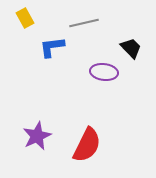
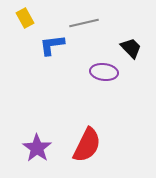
blue L-shape: moved 2 px up
purple star: moved 12 px down; rotated 12 degrees counterclockwise
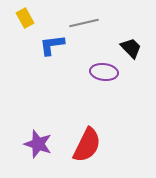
purple star: moved 1 px right, 4 px up; rotated 16 degrees counterclockwise
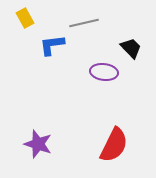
red semicircle: moved 27 px right
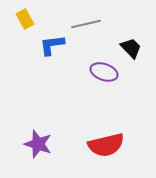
yellow rectangle: moved 1 px down
gray line: moved 2 px right, 1 px down
purple ellipse: rotated 12 degrees clockwise
red semicircle: moved 8 px left; rotated 51 degrees clockwise
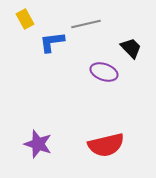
blue L-shape: moved 3 px up
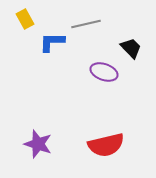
blue L-shape: rotated 8 degrees clockwise
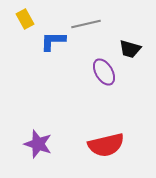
blue L-shape: moved 1 px right, 1 px up
black trapezoid: moved 1 px left, 1 px down; rotated 150 degrees clockwise
purple ellipse: rotated 40 degrees clockwise
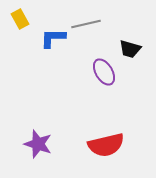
yellow rectangle: moved 5 px left
blue L-shape: moved 3 px up
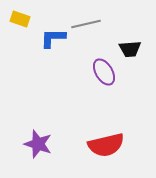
yellow rectangle: rotated 42 degrees counterclockwise
black trapezoid: rotated 20 degrees counterclockwise
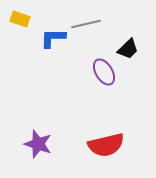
black trapezoid: moved 2 px left; rotated 40 degrees counterclockwise
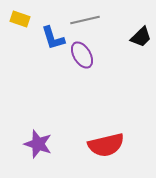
gray line: moved 1 px left, 4 px up
blue L-shape: rotated 108 degrees counterclockwise
black trapezoid: moved 13 px right, 12 px up
purple ellipse: moved 22 px left, 17 px up
